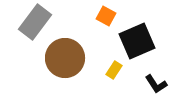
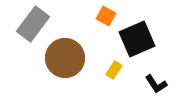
gray rectangle: moved 2 px left, 2 px down
black square: moved 2 px up
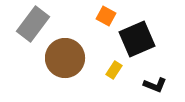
black L-shape: moved 1 px left, 1 px down; rotated 35 degrees counterclockwise
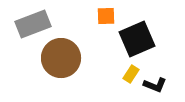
orange square: rotated 30 degrees counterclockwise
gray rectangle: rotated 32 degrees clockwise
brown circle: moved 4 px left
yellow rectangle: moved 17 px right, 4 px down
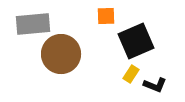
gray rectangle: rotated 16 degrees clockwise
black square: moved 1 px left, 2 px down
brown circle: moved 4 px up
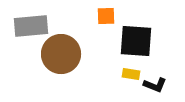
gray rectangle: moved 2 px left, 2 px down
black square: rotated 27 degrees clockwise
yellow rectangle: rotated 66 degrees clockwise
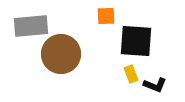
yellow rectangle: rotated 60 degrees clockwise
